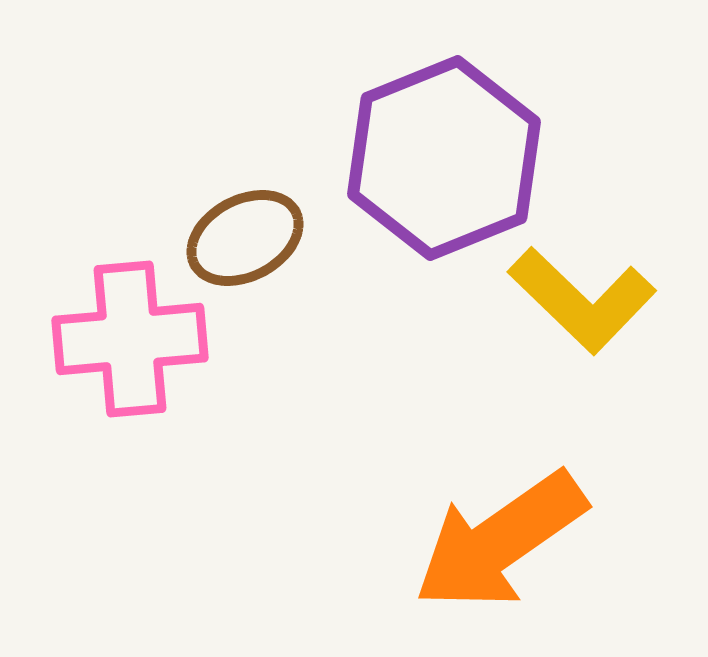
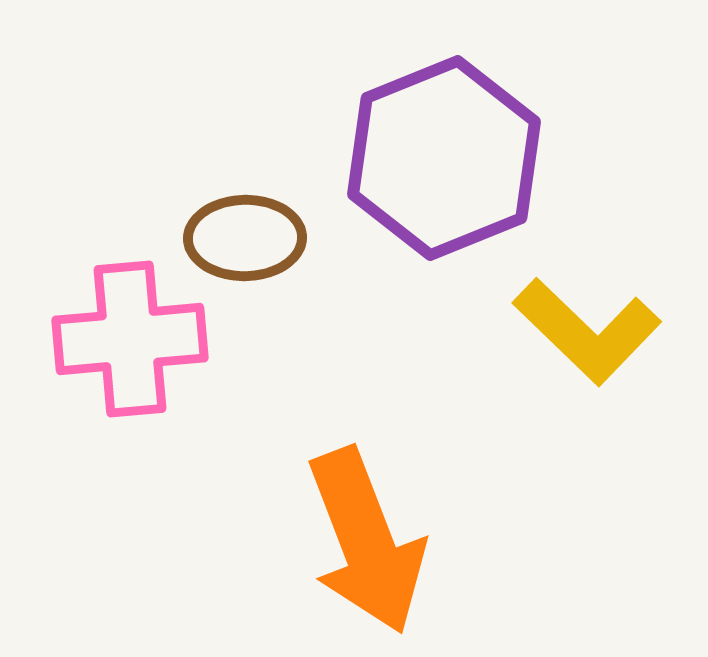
brown ellipse: rotated 27 degrees clockwise
yellow L-shape: moved 5 px right, 31 px down
orange arrow: moved 134 px left; rotated 76 degrees counterclockwise
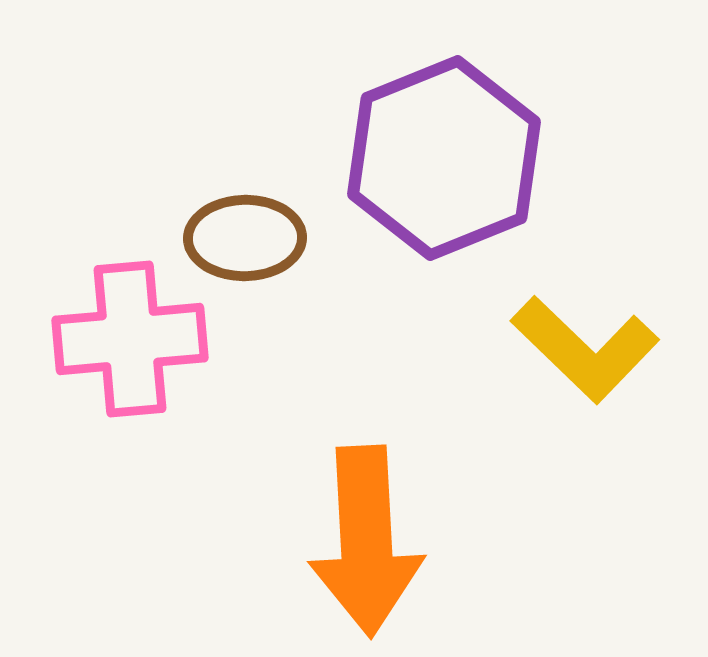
yellow L-shape: moved 2 px left, 18 px down
orange arrow: rotated 18 degrees clockwise
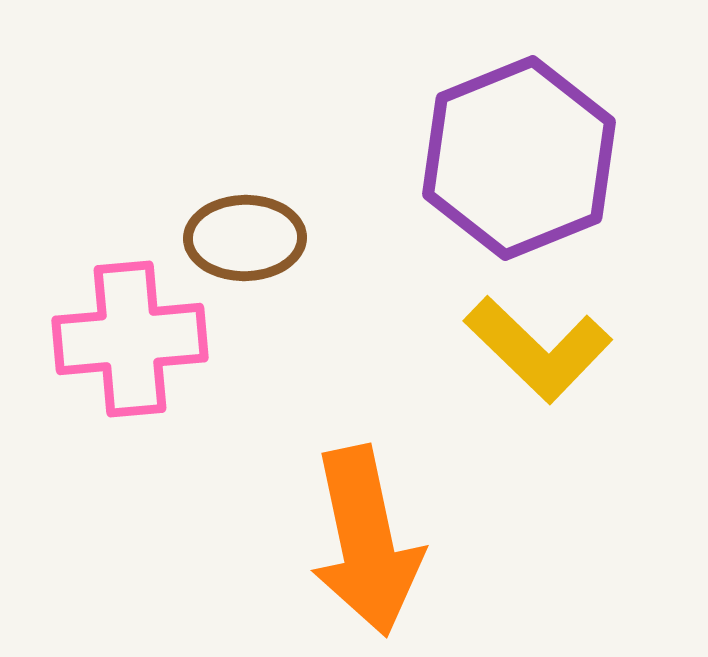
purple hexagon: moved 75 px right
yellow L-shape: moved 47 px left
orange arrow: rotated 9 degrees counterclockwise
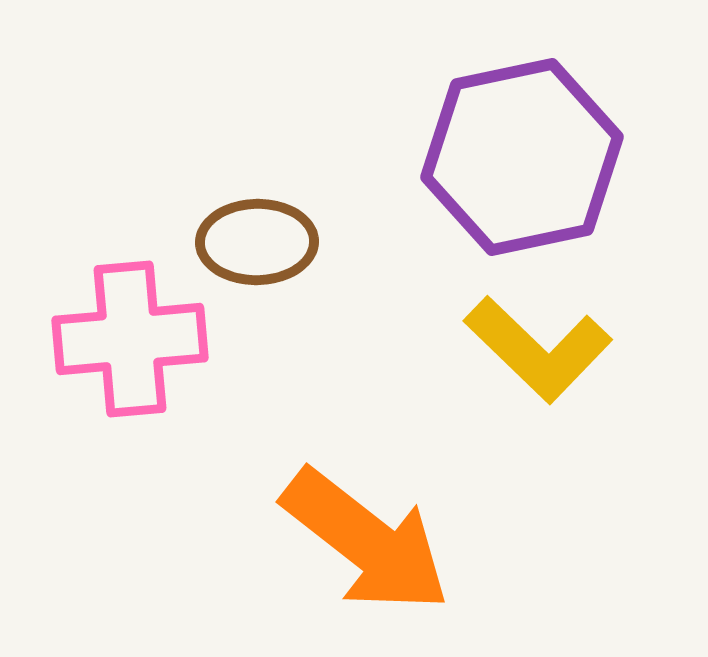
purple hexagon: moved 3 px right, 1 px up; rotated 10 degrees clockwise
brown ellipse: moved 12 px right, 4 px down
orange arrow: rotated 40 degrees counterclockwise
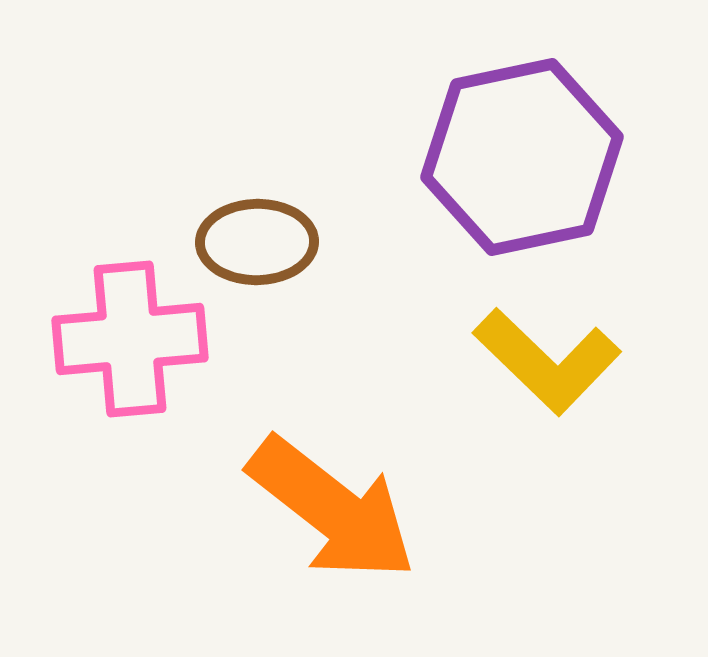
yellow L-shape: moved 9 px right, 12 px down
orange arrow: moved 34 px left, 32 px up
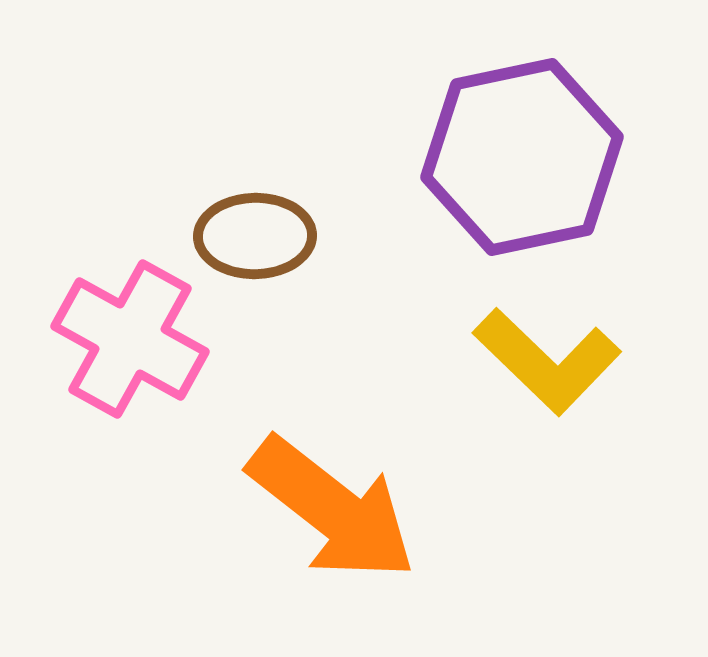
brown ellipse: moved 2 px left, 6 px up
pink cross: rotated 34 degrees clockwise
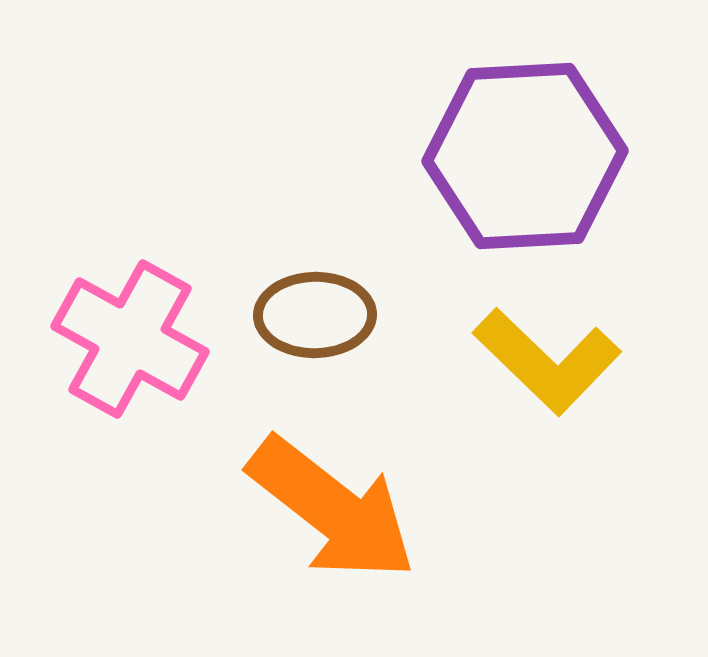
purple hexagon: moved 3 px right, 1 px up; rotated 9 degrees clockwise
brown ellipse: moved 60 px right, 79 px down
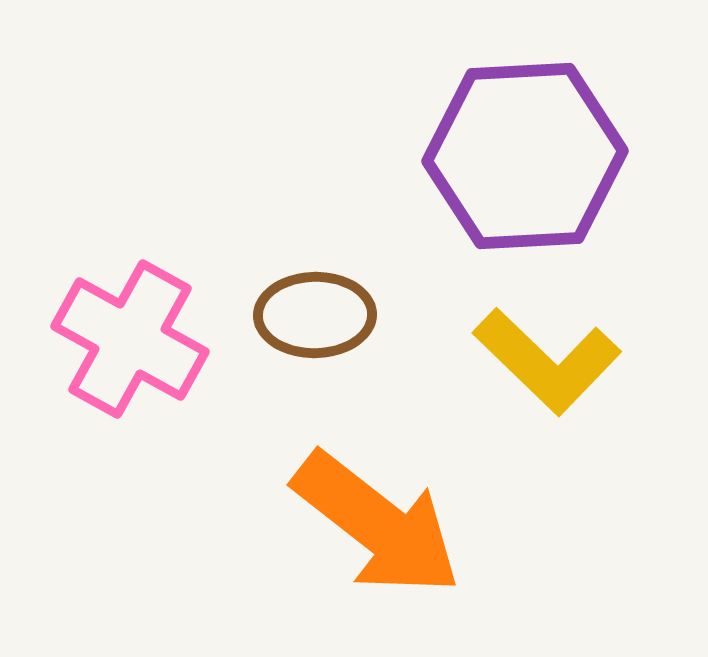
orange arrow: moved 45 px right, 15 px down
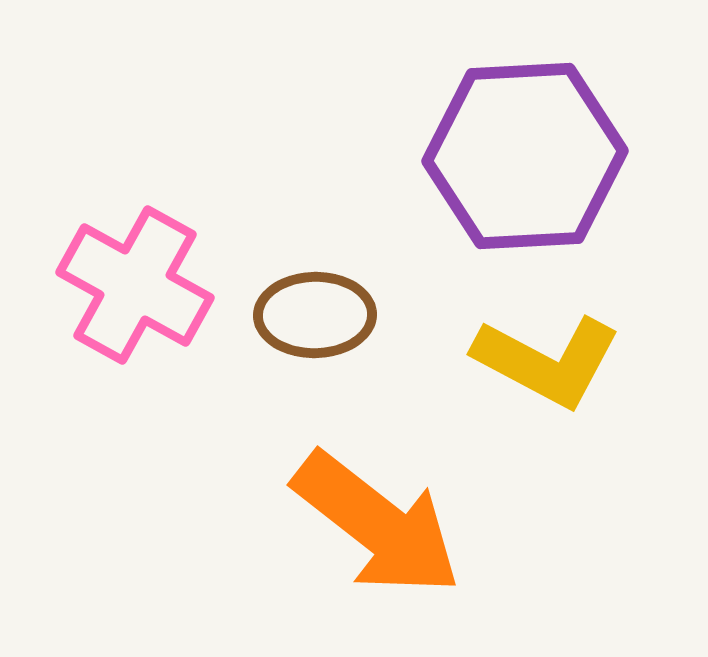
pink cross: moved 5 px right, 54 px up
yellow L-shape: rotated 16 degrees counterclockwise
